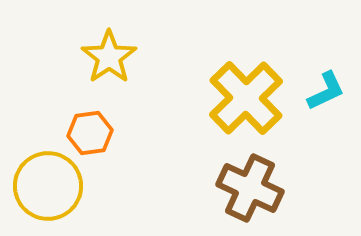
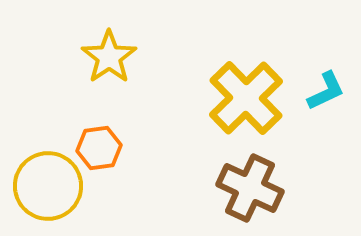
orange hexagon: moved 9 px right, 15 px down
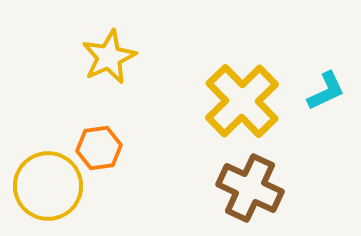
yellow star: rotated 10 degrees clockwise
yellow cross: moved 4 px left, 3 px down
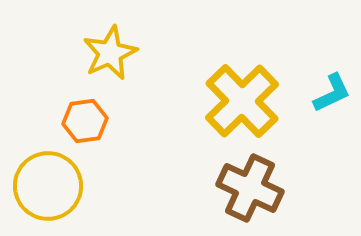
yellow star: moved 1 px right, 4 px up
cyan L-shape: moved 6 px right, 2 px down
orange hexagon: moved 14 px left, 27 px up
